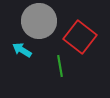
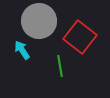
cyan arrow: rotated 24 degrees clockwise
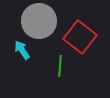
green line: rotated 15 degrees clockwise
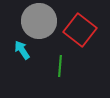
red square: moved 7 px up
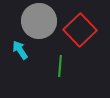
red square: rotated 8 degrees clockwise
cyan arrow: moved 2 px left
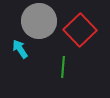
cyan arrow: moved 1 px up
green line: moved 3 px right, 1 px down
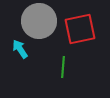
red square: moved 1 px up; rotated 32 degrees clockwise
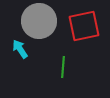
red square: moved 4 px right, 3 px up
